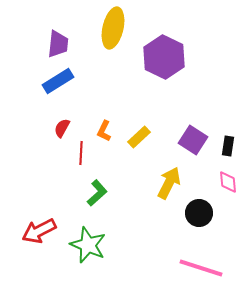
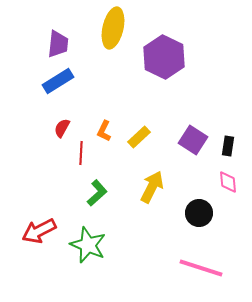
yellow arrow: moved 17 px left, 4 px down
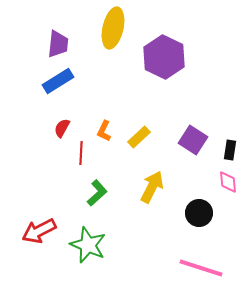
black rectangle: moved 2 px right, 4 px down
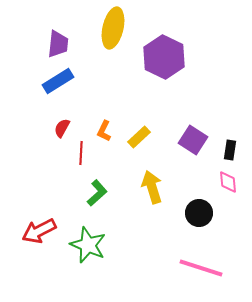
yellow arrow: rotated 44 degrees counterclockwise
